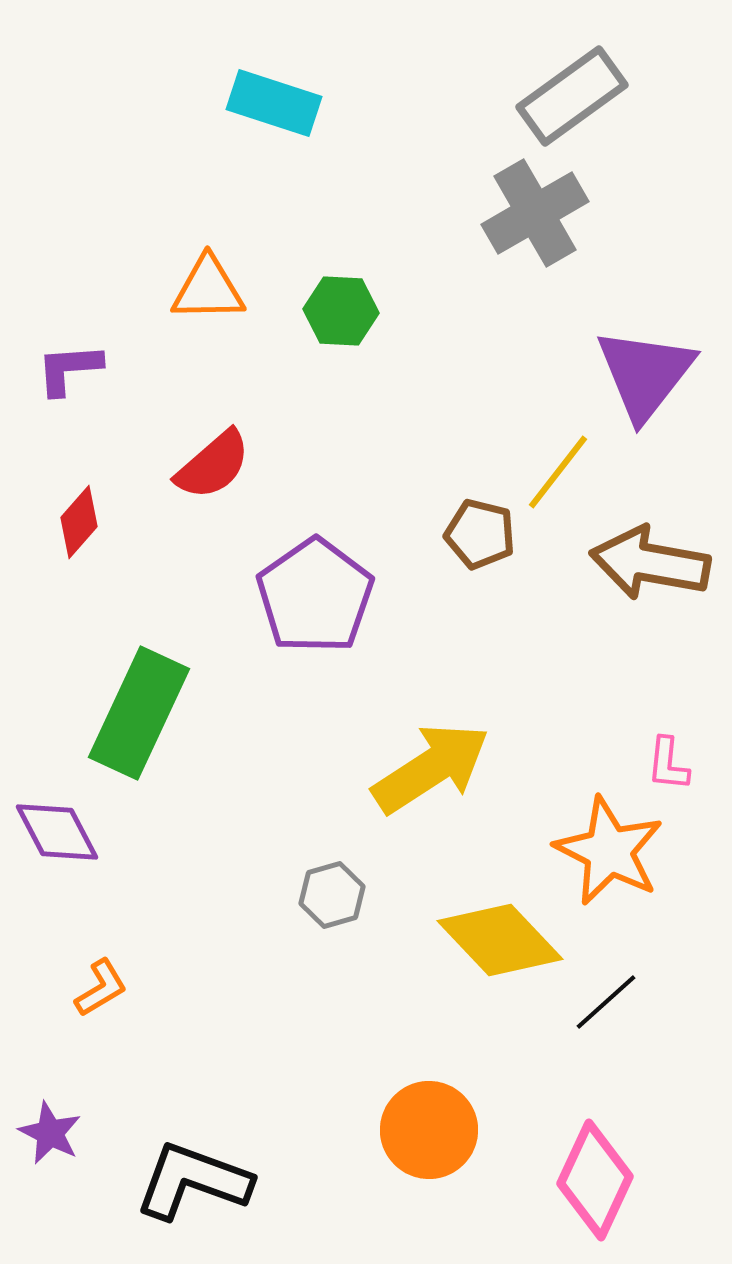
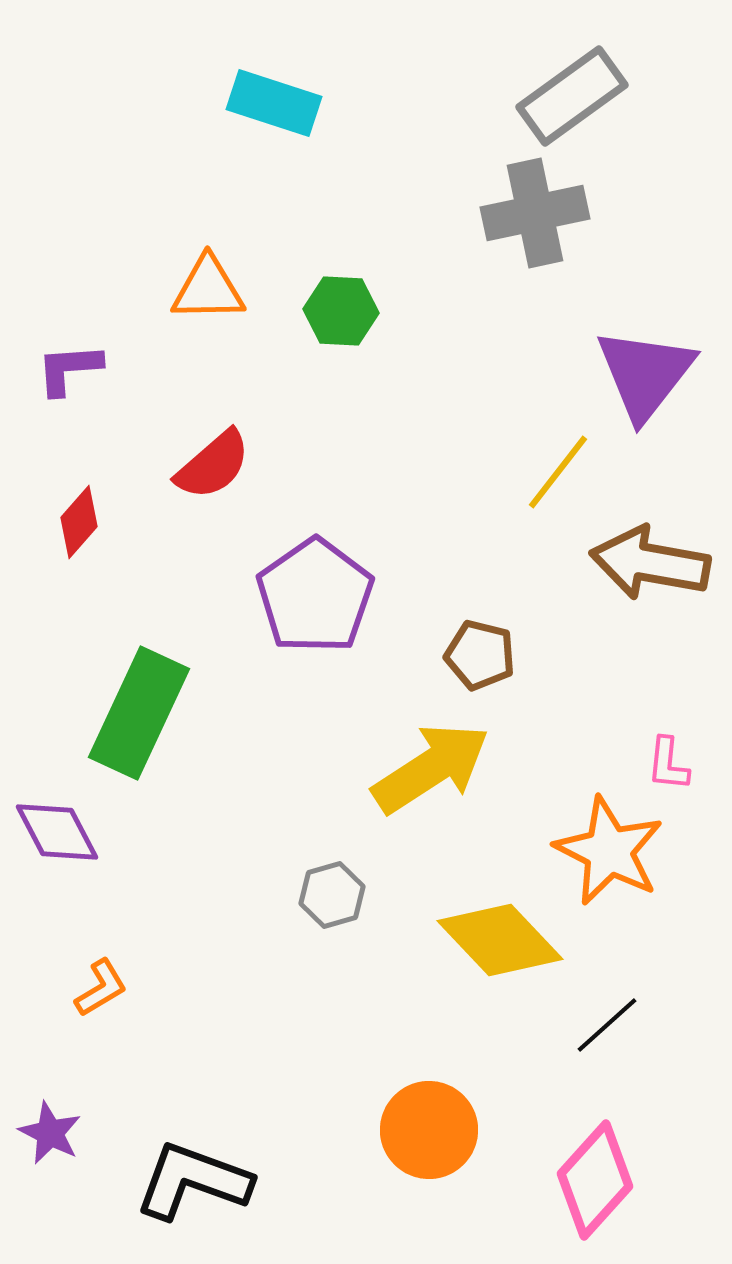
gray cross: rotated 18 degrees clockwise
brown pentagon: moved 121 px down
black line: moved 1 px right, 23 px down
pink diamond: rotated 17 degrees clockwise
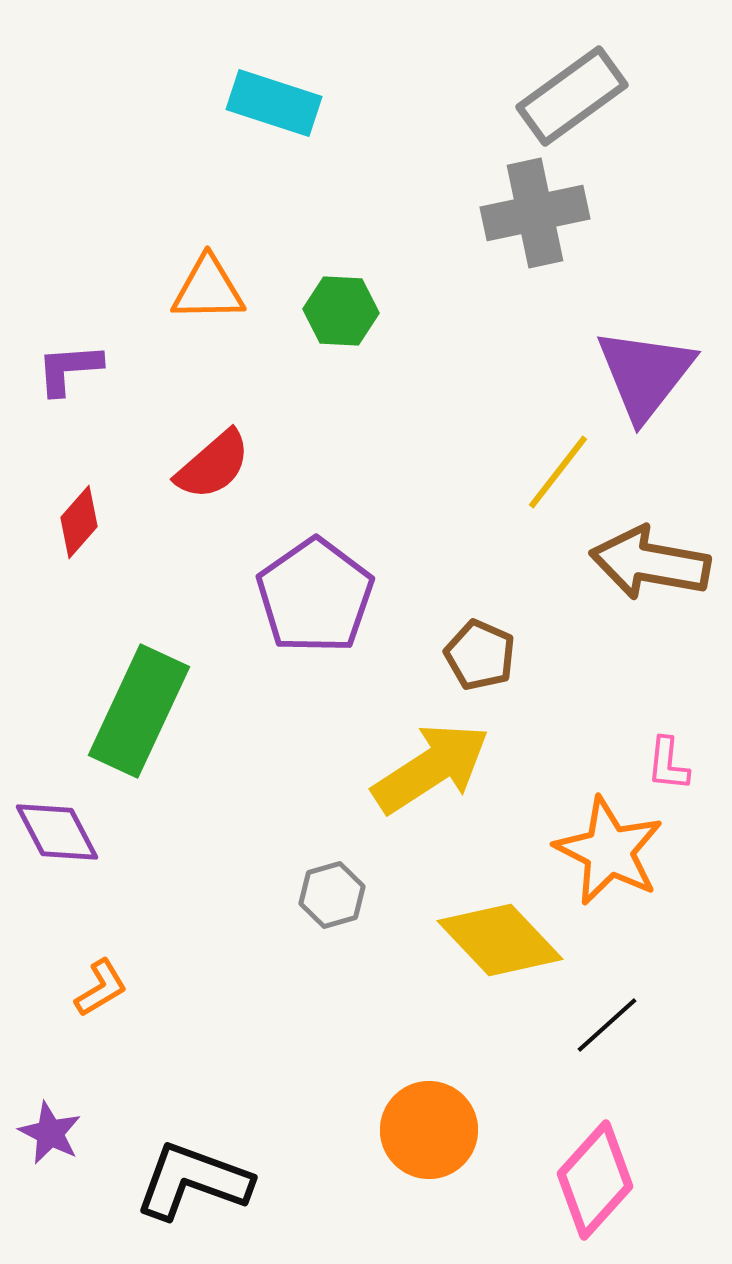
brown pentagon: rotated 10 degrees clockwise
green rectangle: moved 2 px up
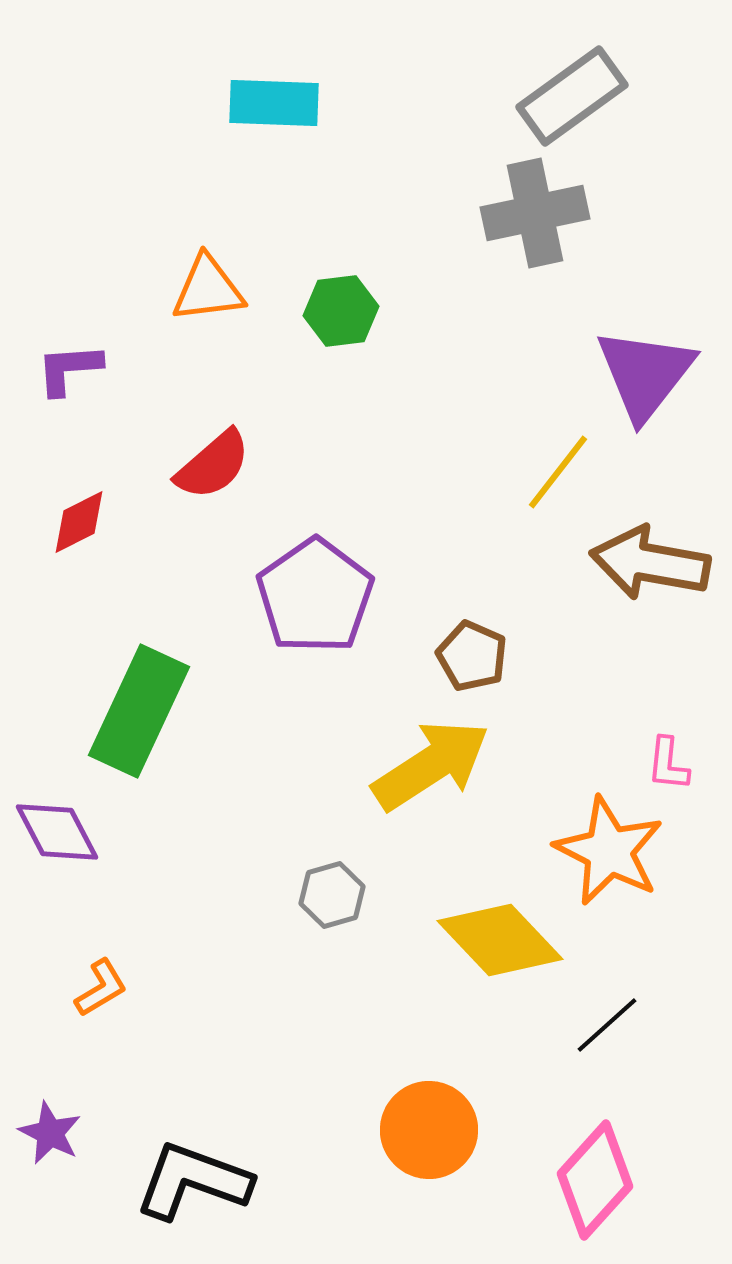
cyan rectangle: rotated 16 degrees counterclockwise
orange triangle: rotated 6 degrees counterclockwise
green hexagon: rotated 10 degrees counterclockwise
red diamond: rotated 22 degrees clockwise
brown pentagon: moved 8 px left, 1 px down
yellow arrow: moved 3 px up
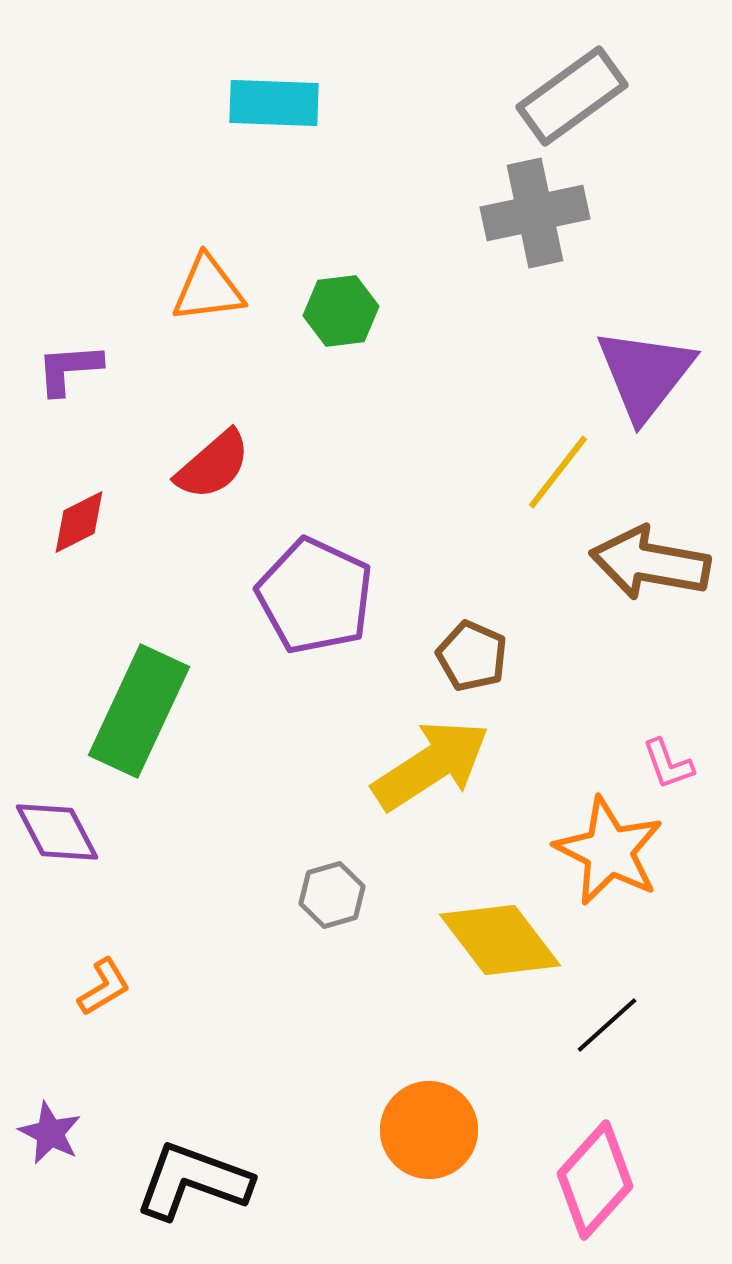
purple pentagon: rotated 12 degrees counterclockwise
pink L-shape: rotated 26 degrees counterclockwise
yellow diamond: rotated 6 degrees clockwise
orange L-shape: moved 3 px right, 1 px up
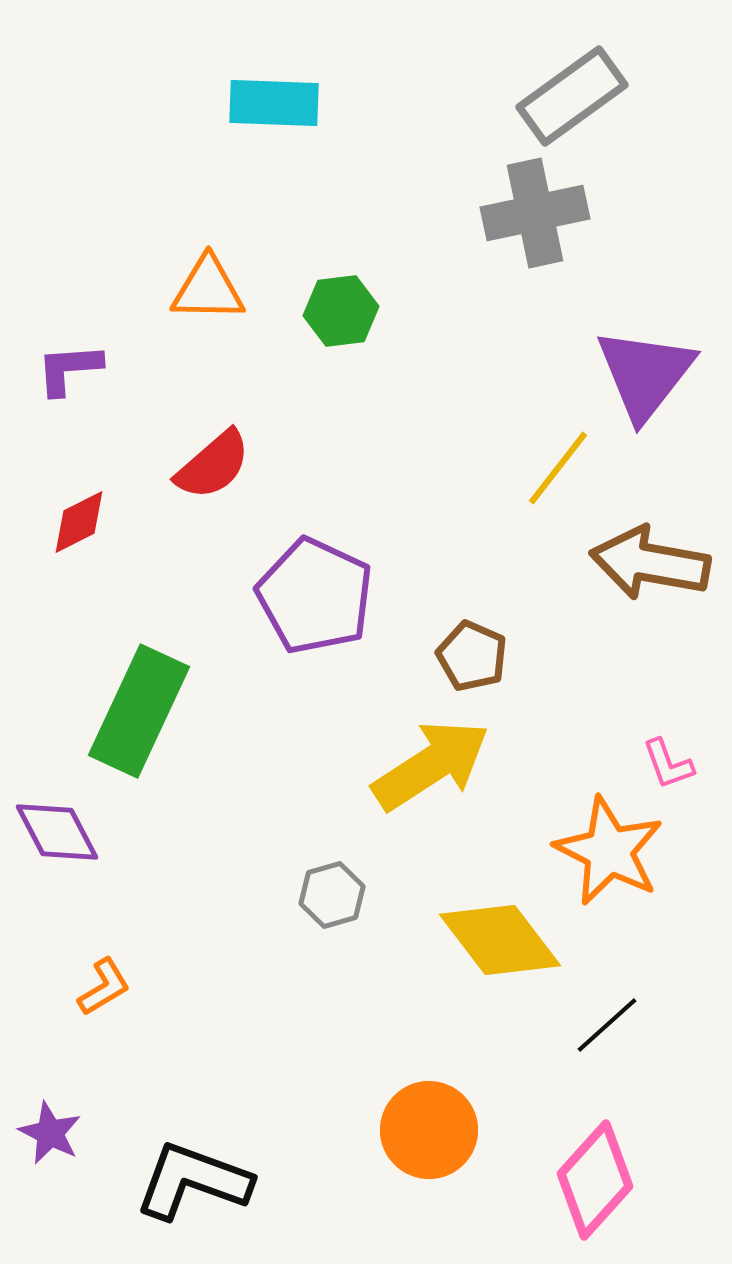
orange triangle: rotated 8 degrees clockwise
yellow line: moved 4 px up
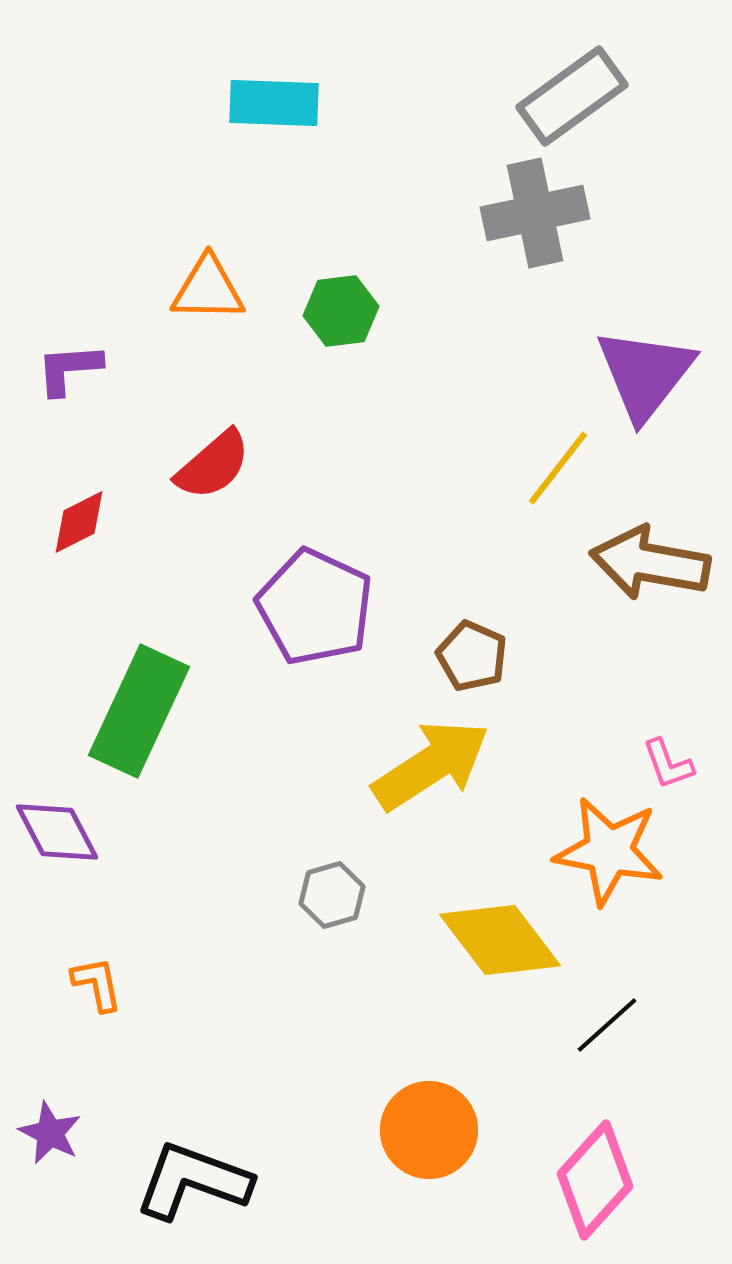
purple pentagon: moved 11 px down
orange star: rotated 16 degrees counterclockwise
orange L-shape: moved 7 px left, 3 px up; rotated 70 degrees counterclockwise
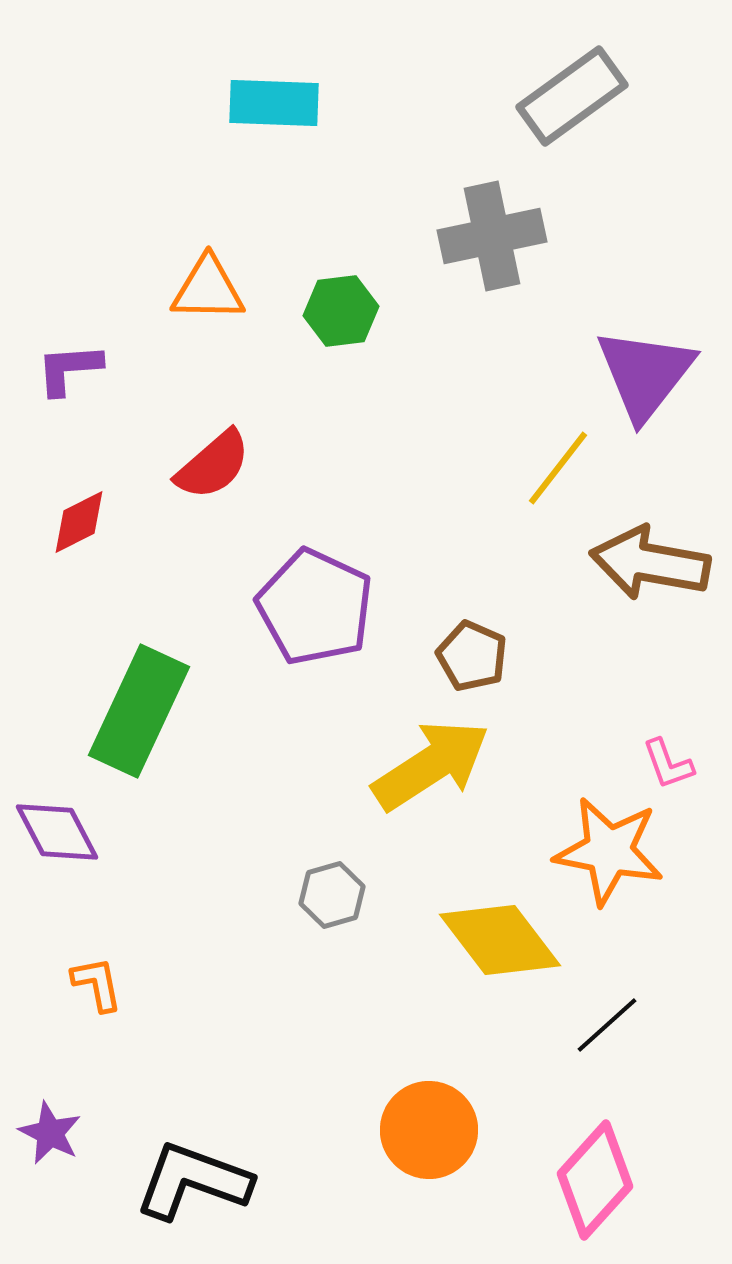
gray cross: moved 43 px left, 23 px down
